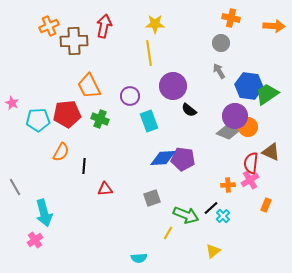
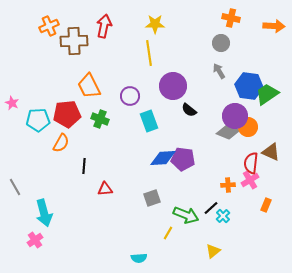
orange semicircle at (61, 152): moved 9 px up
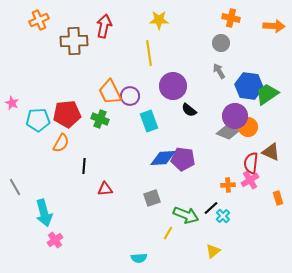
yellow star at (155, 24): moved 4 px right, 4 px up
orange cross at (49, 26): moved 10 px left, 6 px up
orange trapezoid at (89, 86): moved 21 px right, 6 px down
orange rectangle at (266, 205): moved 12 px right, 7 px up; rotated 40 degrees counterclockwise
pink cross at (35, 240): moved 20 px right
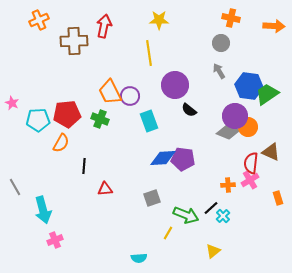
purple circle at (173, 86): moved 2 px right, 1 px up
cyan arrow at (44, 213): moved 1 px left, 3 px up
pink cross at (55, 240): rotated 14 degrees clockwise
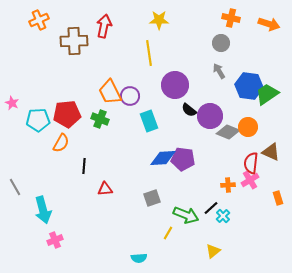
orange arrow at (274, 26): moved 5 px left, 2 px up; rotated 15 degrees clockwise
purple circle at (235, 116): moved 25 px left
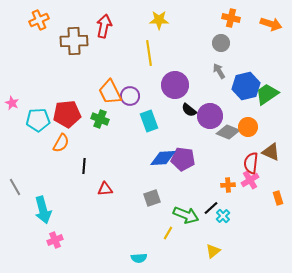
orange arrow at (269, 24): moved 2 px right
blue hexagon at (249, 86): moved 3 px left; rotated 20 degrees counterclockwise
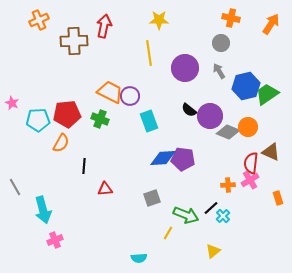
orange arrow at (271, 24): rotated 75 degrees counterclockwise
purple circle at (175, 85): moved 10 px right, 17 px up
orange trapezoid at (110, 92): rotated 144 degrees clockwise
